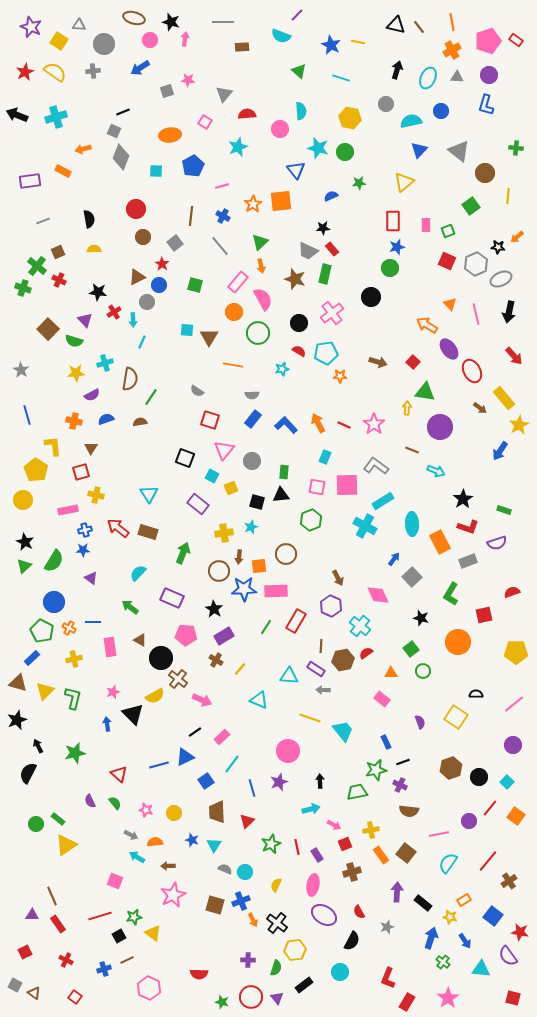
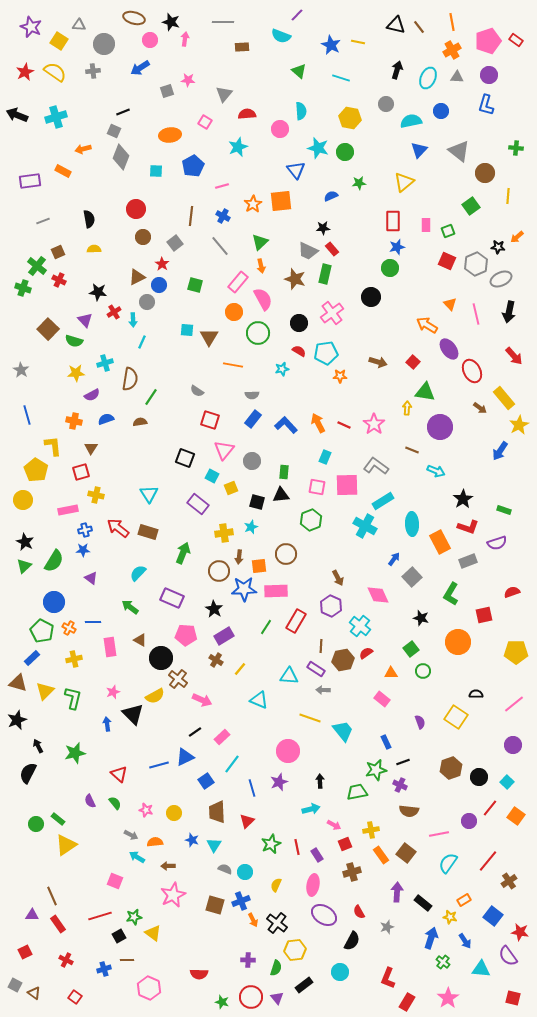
brown line at (127, 960): rotated 24 degrees clockwise
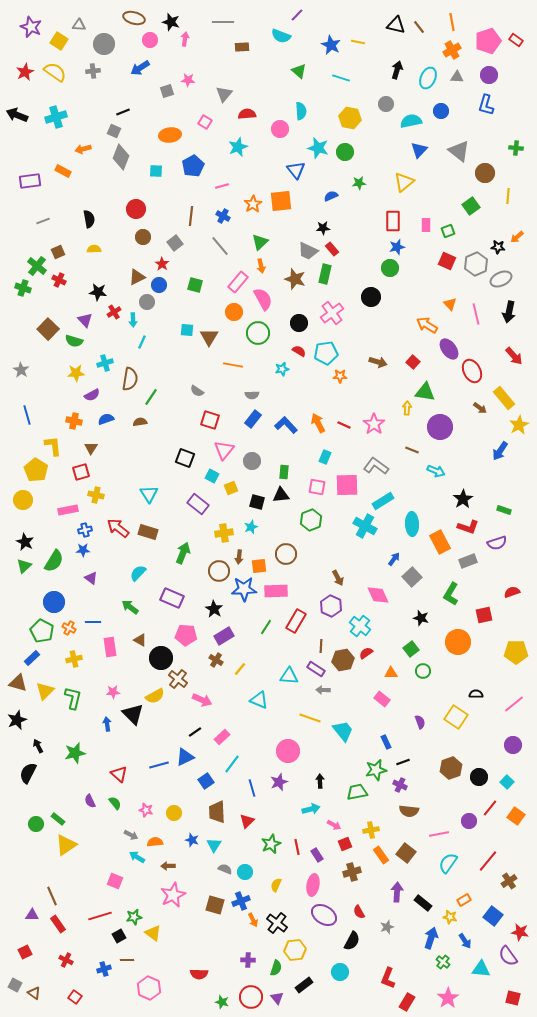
pink star at (113, 692): rotated 16 degrees clockwise
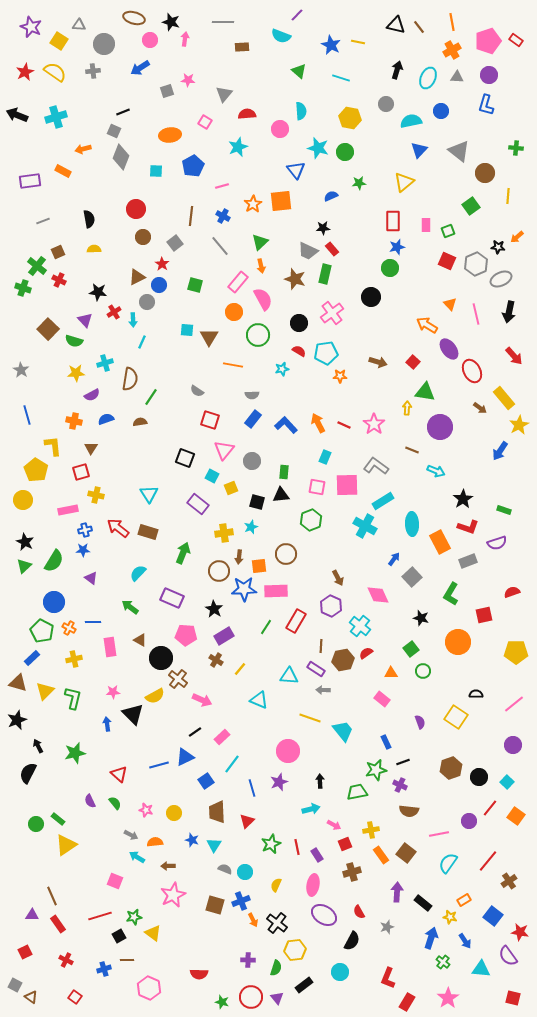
green circle at (258, 333): moved 2 px down
brown triangle at (34, 993): moved 3 px left, 4 px down
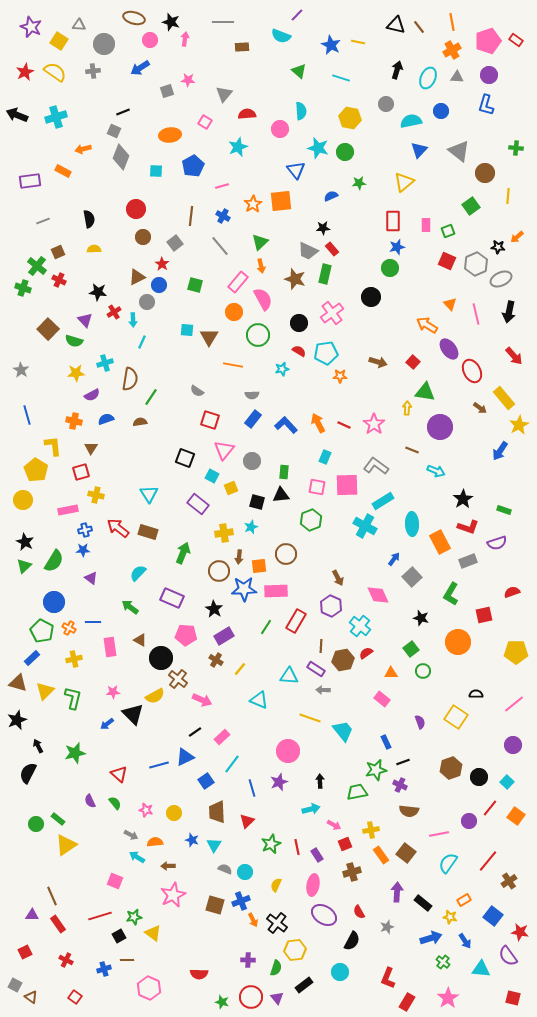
blue arrow at (107, 724): rotated 120 degrees counterclockwise
blue arrow at (431, 938): rotated 55 degrees clockwise
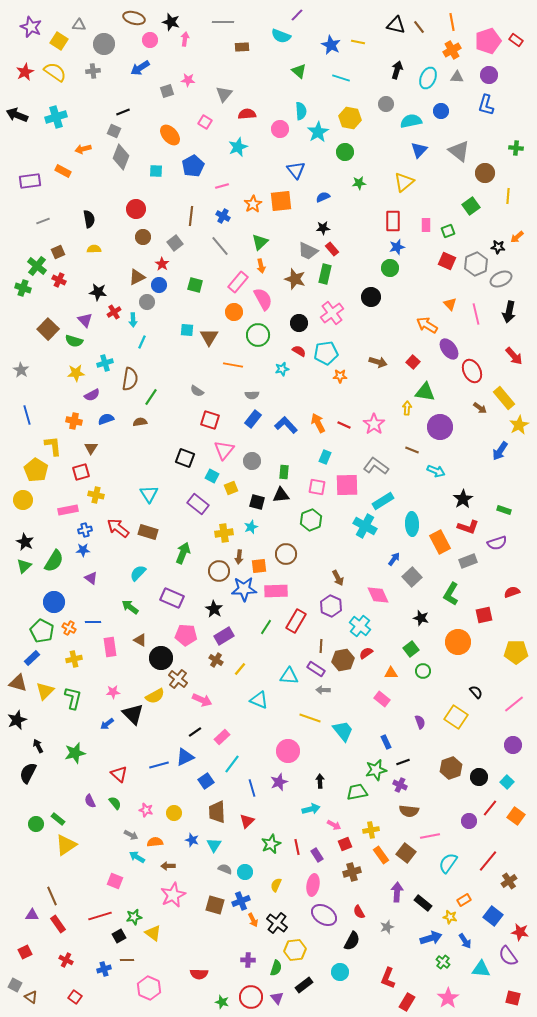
orange ellipse at (170, 135): rotated 55 degrees clockwise
cyan star at (318, 148): moved 16 px up; rotated 25 degrees clockwise
blue semicircle at (331, 196): moved 8 px left, 1 px down
black semicircle at (476, 694): moved 2 px up; rotated 48 degrees clockwise
pink line at (439, 834): moved 9 px left, 2 px down
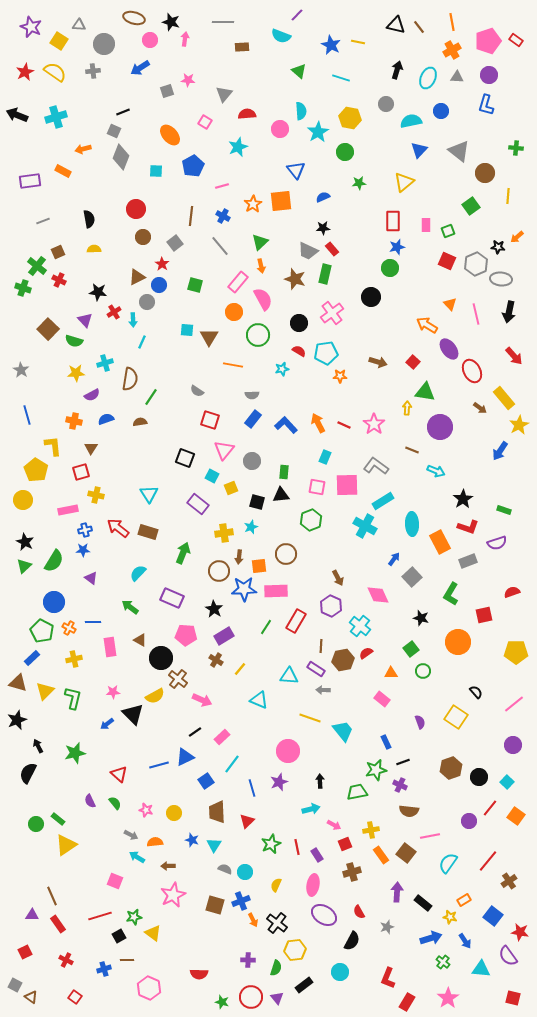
gray ellipse at (501, 279): rotated 30 degrees clockwise
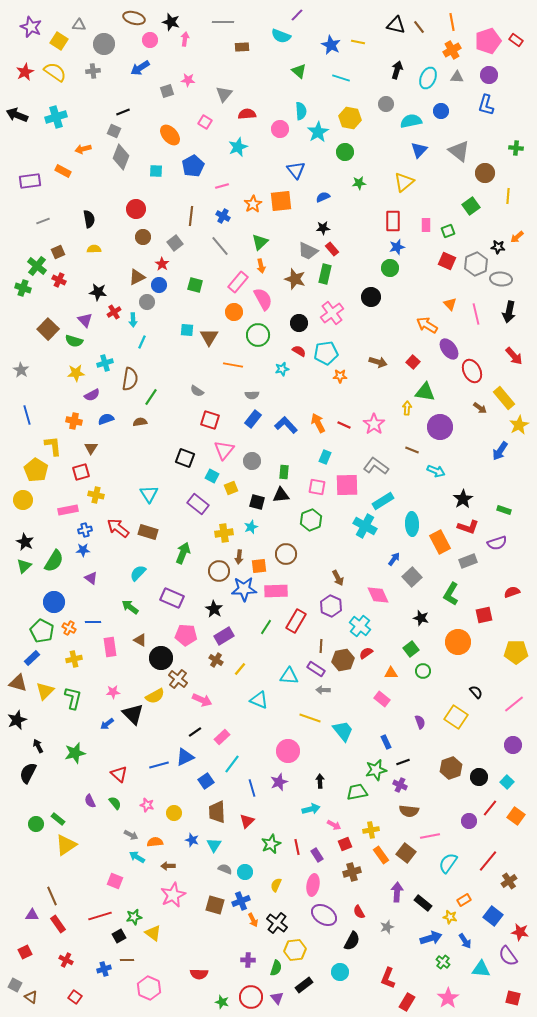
pink star at (146, 810): moved 1 px right, 5 px up
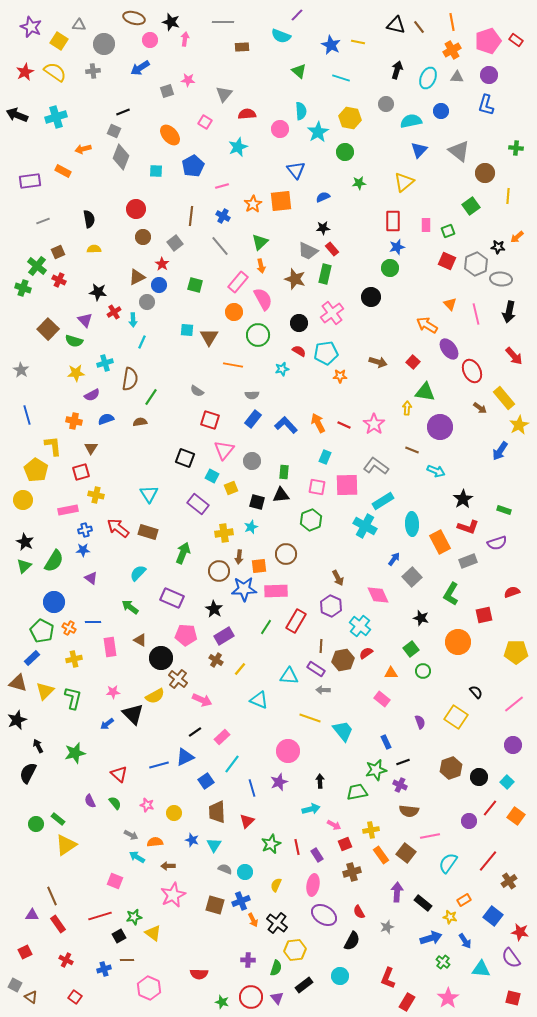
purple semicircle at (508, 956): moved 3 px right, 2 px down
cyan circle at (340, 972): moved 4 px down
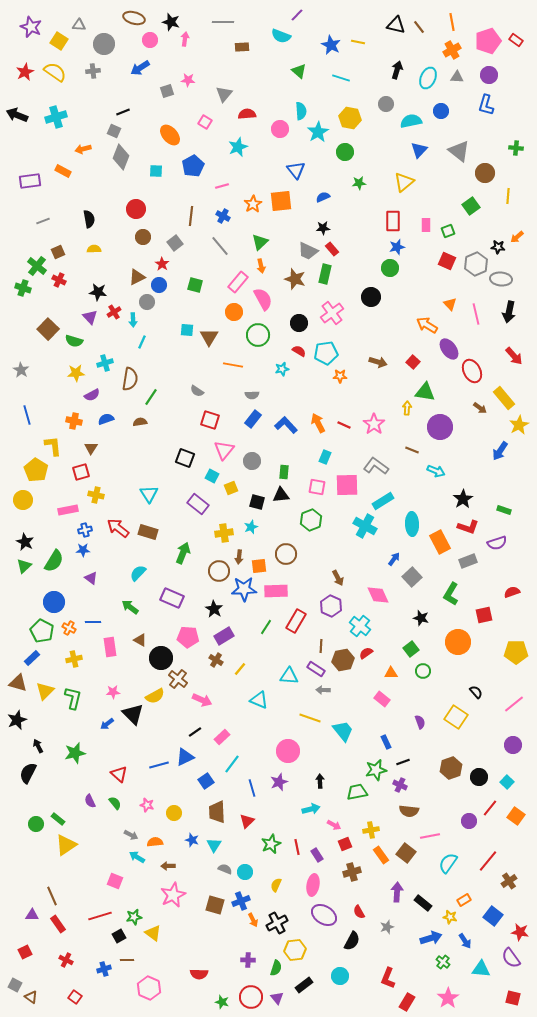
purple triangle at (85, 320): moved 5 px right, 3 px up
pink pentagon at (186, 635): moved 2 px right, 2 px down
black cross at (277, 923): rotated 25 degrees clockwise
